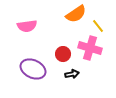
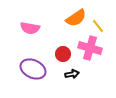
orange semicircle: moved 4 px down
pink semicircle: moved 3 px right, 2 px down; rotated 18 degrees clockwise
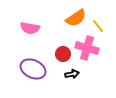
pink cross: moved 3 px left
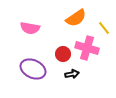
yellow line: moved 6 px right, 2 px down
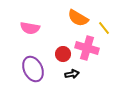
orange semicircle: moved 2 px right; rotated 65 degrees clockwise
purple ellipse: rotated 40 degrees clockwise
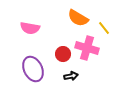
black arrow: moved 1 px left, 2 px down
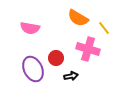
pink cross: moved 1 px right, 1 px down
red circle: moved 7 px left, 4 px down
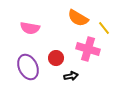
purple ellipse: moved 5 px left, 2 px up
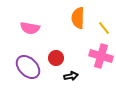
orange semicircle: rotated 60 degrees clockwise
pink cross: moved 13 px right, 7 px down
purple ellipse: rotated 20 degrees counterclockwise
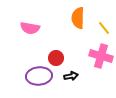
purple ellipse: moved 11 px right, 9 px down; rotated 50 degrees counterclockwise
